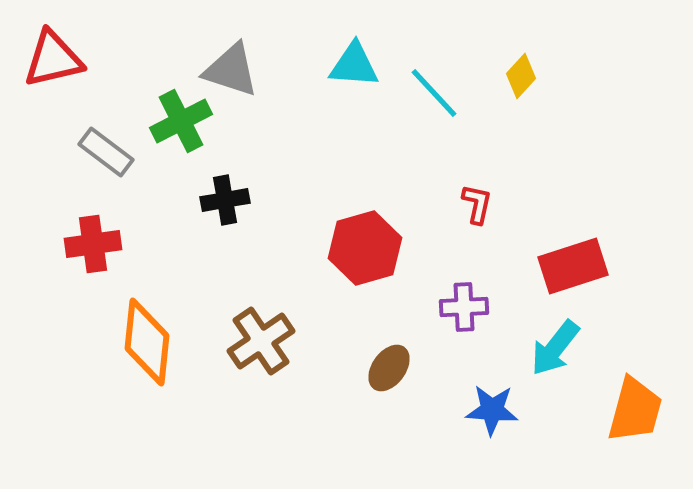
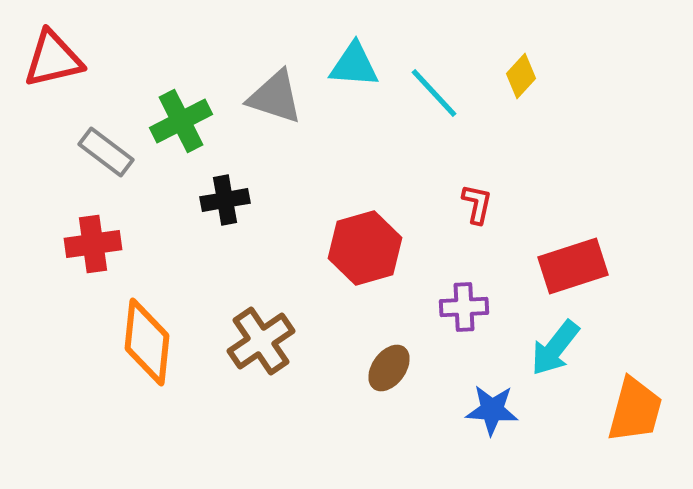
gray triangle: moved 44 px right, 27 px down
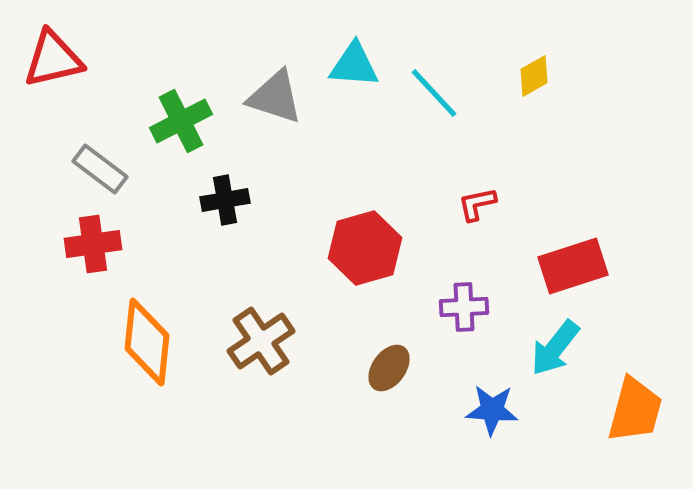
yellow diamond: moved 13 px right; rotated 18 degrees clockwise
gray rectangle: moved 6 px left, 17 px down
red L-shape: rotated 114 degrees counterclockwise
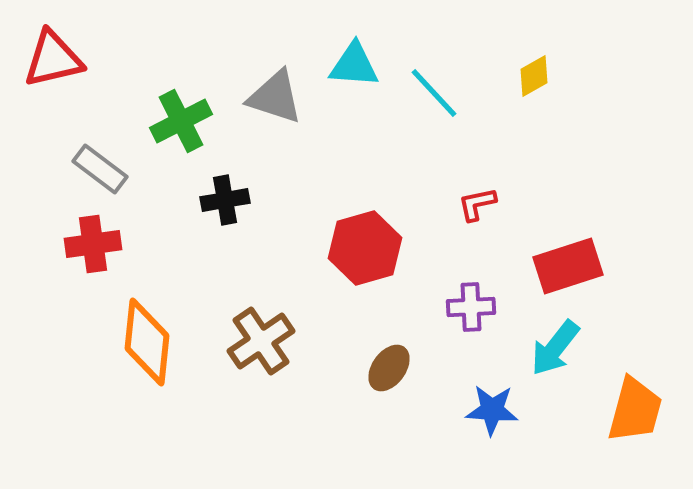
red rectangle: moved 5 px left
purple cross: moved 7 px right
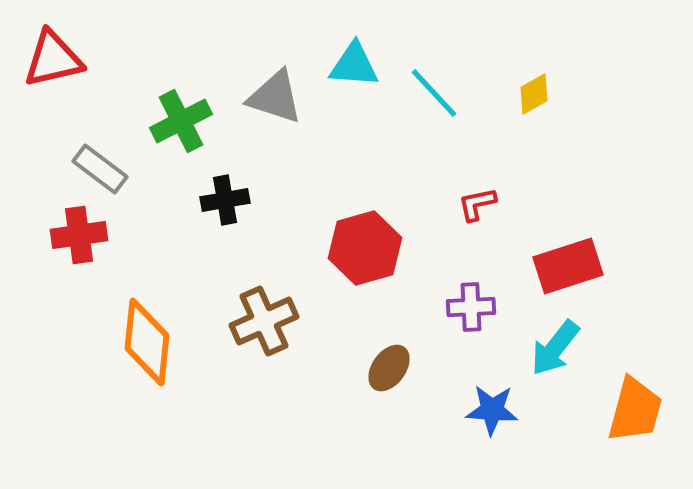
yellow diamond: moved 18 px down
red cross: moved 14 px left, 9 px up
brown cross: moved 3 px right, 20 px up; rotated 10 degrees clockwise
